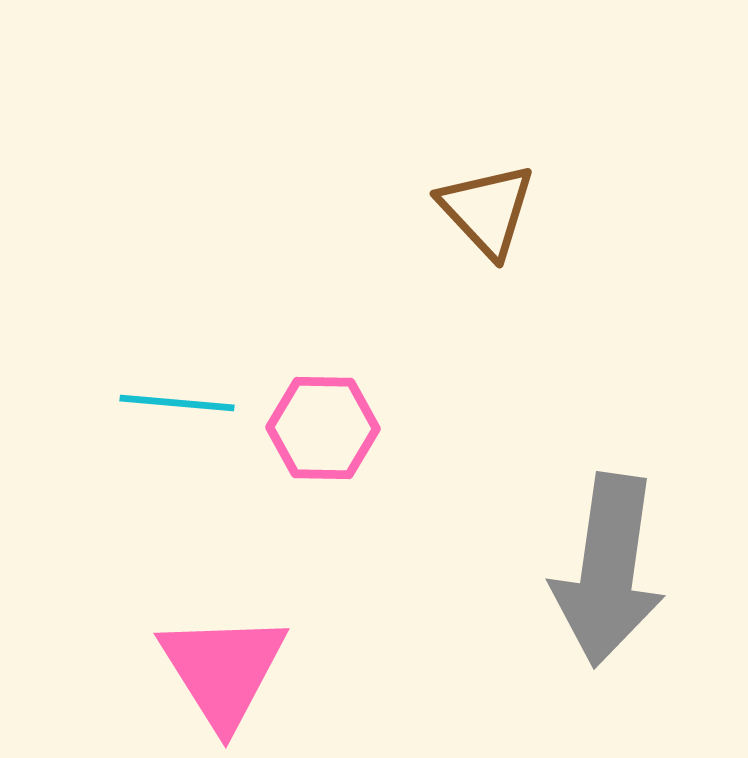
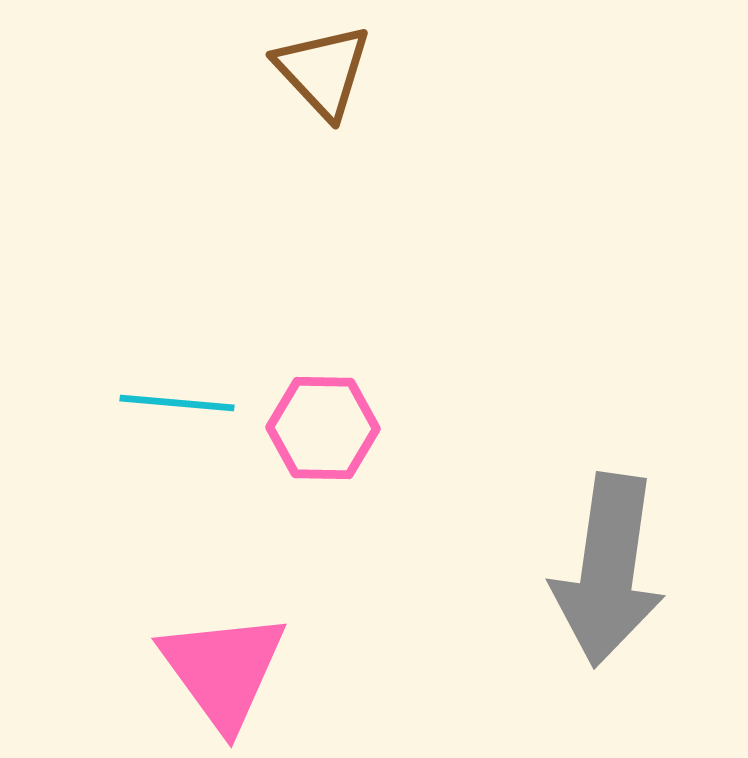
brown triangle: moved 164 px left, 139 px up
pink triangle: rotated 4 degrees counterclockwise
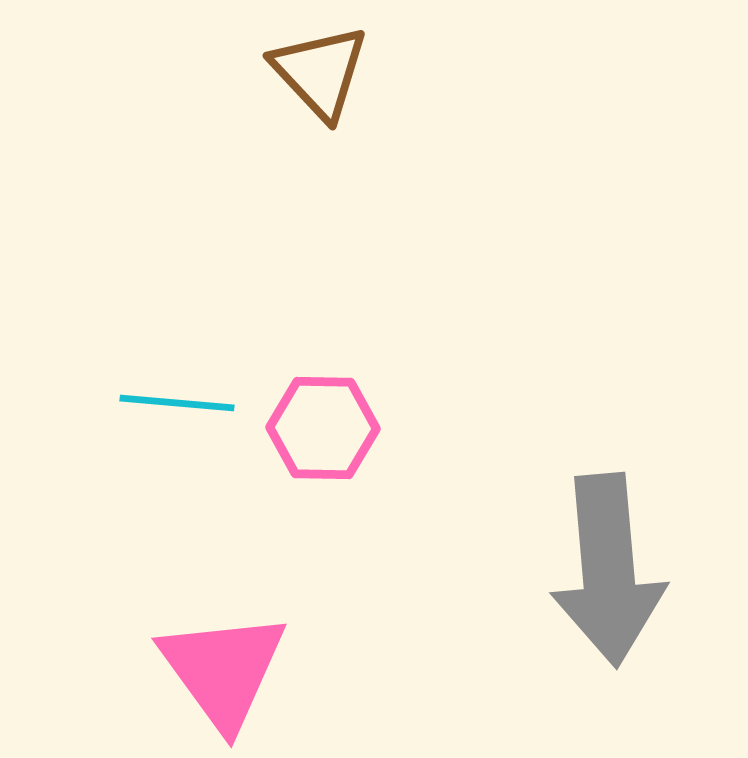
brown triangle: moved 3 px left, 1 px down
gray arrow: rotated 13 degrees counterclockwise
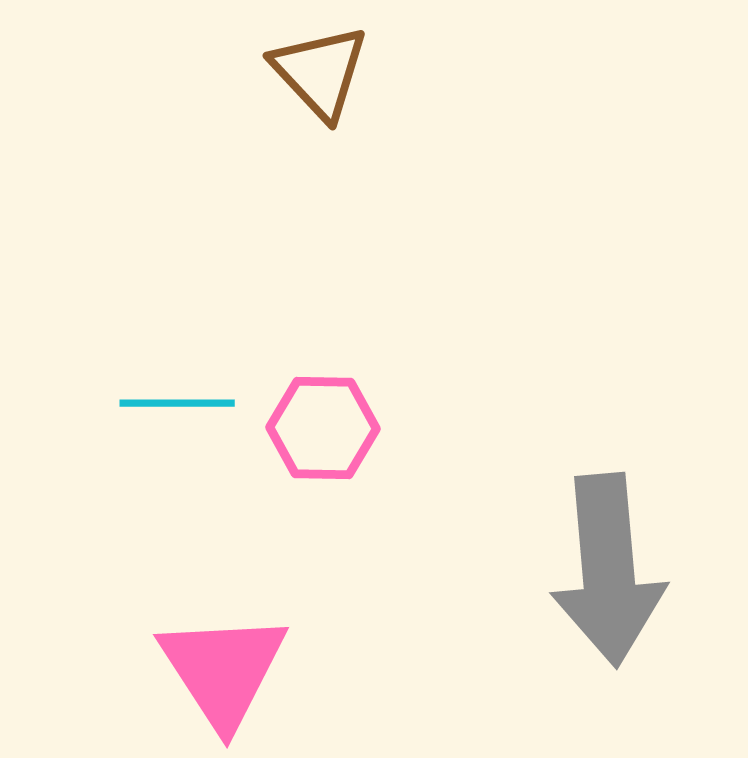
cyan line: rotated 5 degrees counterclockwise
pink triangle: rotated 3 degrees clockwise
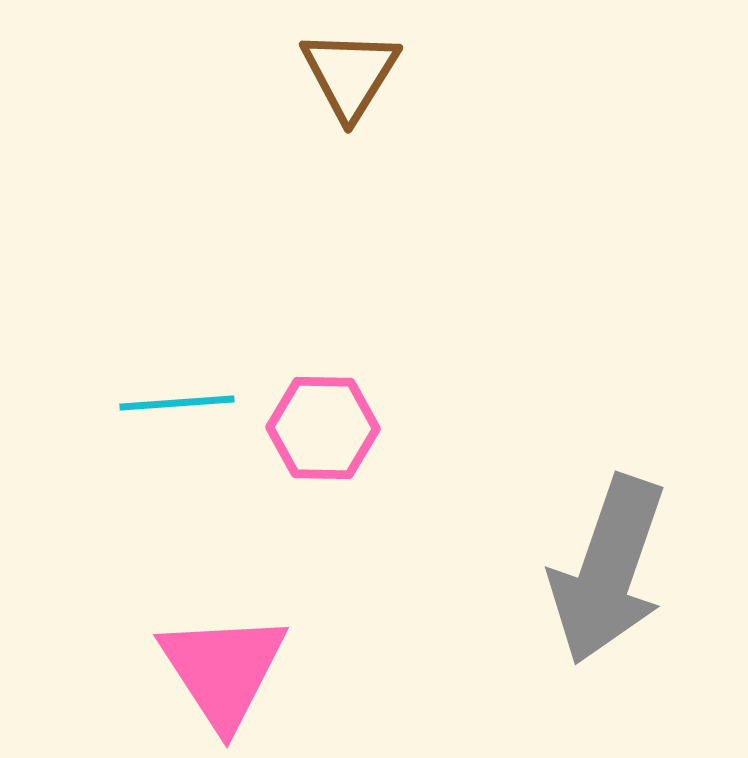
brown triangle: moved 30 px right, 2 px down; rotated 15 degrees clockwise
cyan line: rotated 4 degrees counterclockwise
gray arrow: rotated 24 degrees clockwise
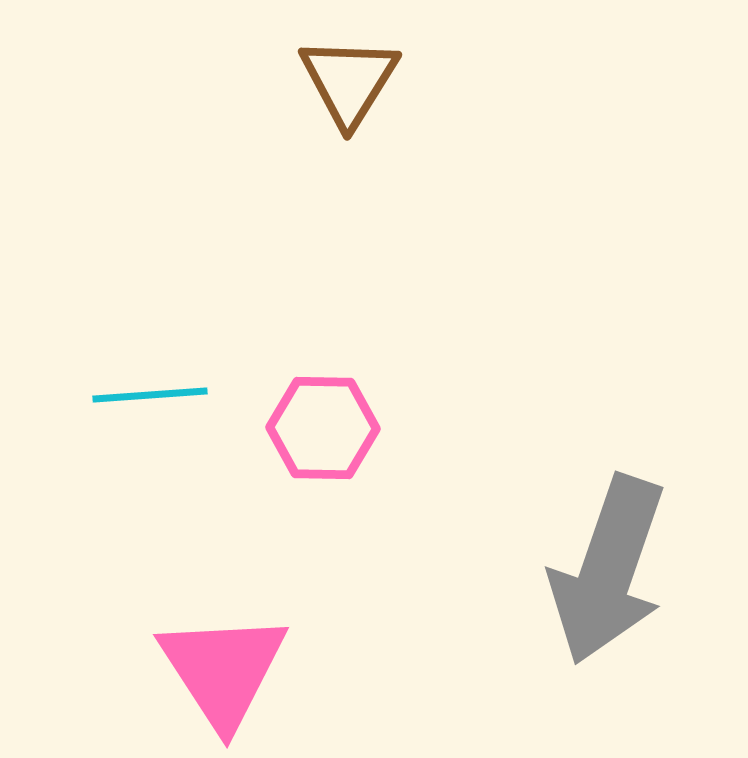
brown triangle: moved 1 px left, 7 px down
cyan line: moved 27 px left, 8 px up
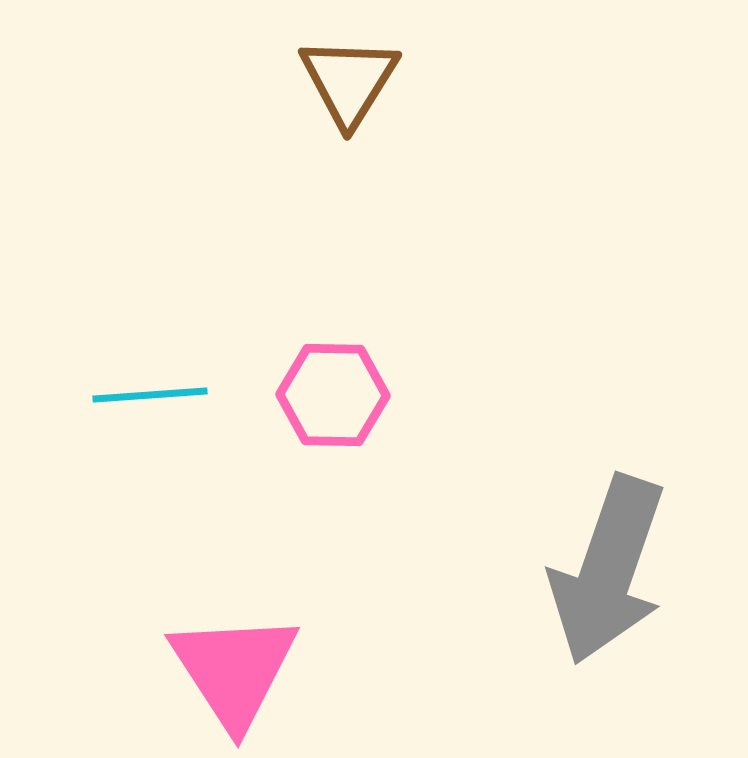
pink hexagon: moved 10 px right, 33 px up
pink triangle: moved 11 px right
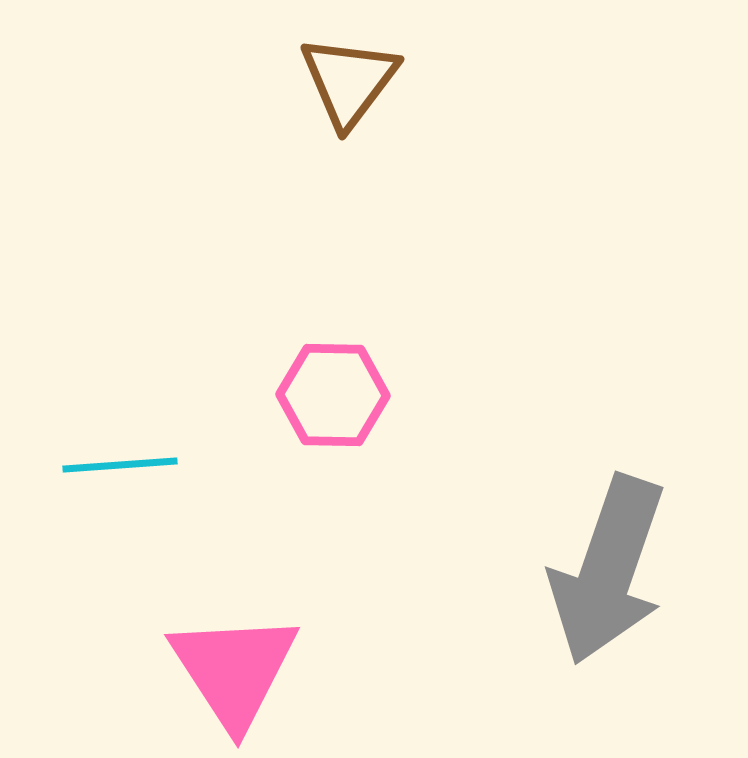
brown triangle: rotated 5 degrees clockwise
cyan line: moved 30 px left, 70 px down
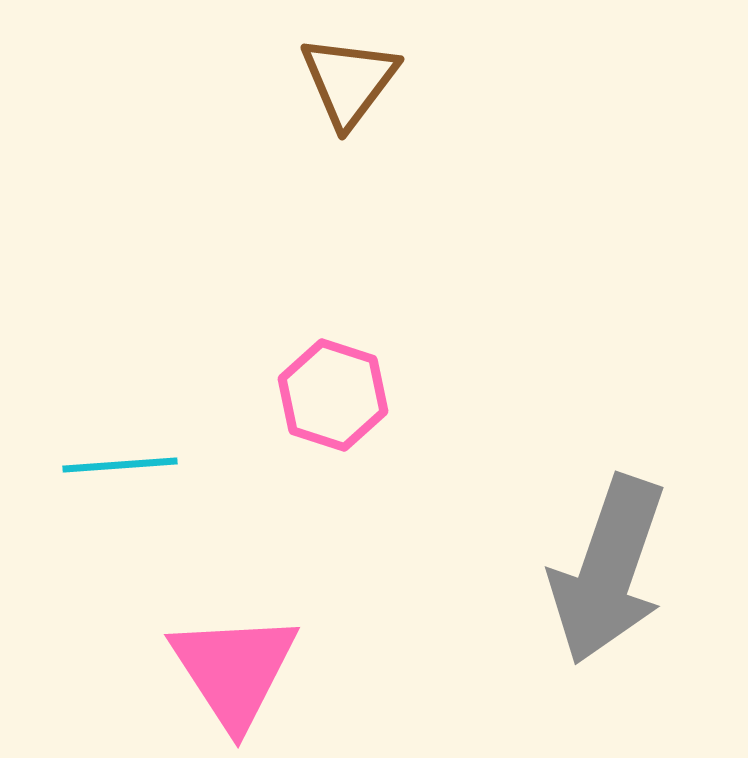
pink hexagon: rotated 17 degrees clockwise
